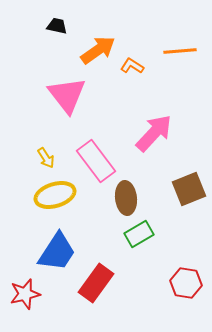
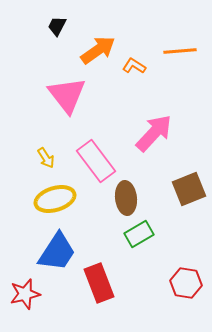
black trapezoid: rotated 75 degrees counterclockwise
orange L-shape: moved 2 px right
yellow ellipse: moved 4 px down
red rectangle: moved 3 px right; rotated 57 degrees counterclockwise
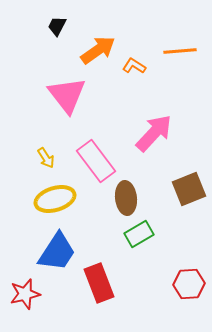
red hexagon: moved 3 px right, 1 px down; rotated 12 degrees counterclockwise
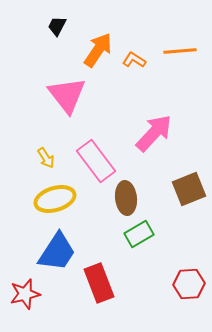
orange arrow: rotated 21 degrees counterclockwise
orange L-shape: moved 6 px up
